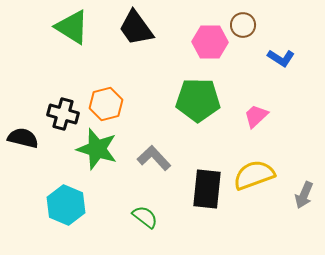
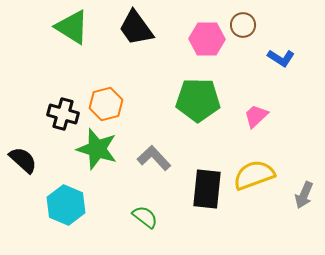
pink hexagon: moved 3 px left, 3 px up
black semicircle: moved 22 px down; rotated 28 degrees clockwise
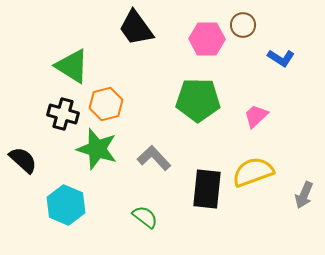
green triangle: moved 39 px down
yellow semicircle: moved 1 px left, 3 px up
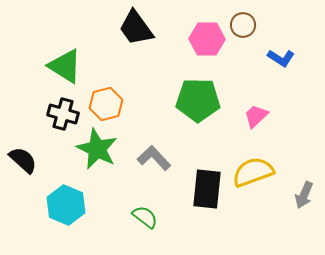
green triangle: moved 7 px left
green star: rotated 9 degrees clockwise
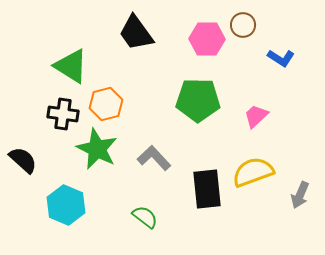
black trapezoid: moved 5 px down
green triangle: moved 6 px right
black cross: rotated 8 degrees counterclockwise
black rectangle: rotated 12 degrees counterclockwise
gray arrow: moved 4 px left
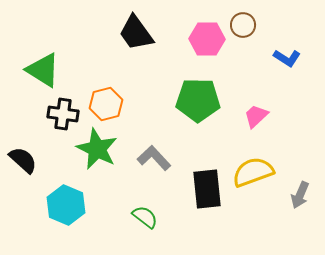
blue L-shape: moved 6 px right
green triangle: moved 28 px left, 4 px down
